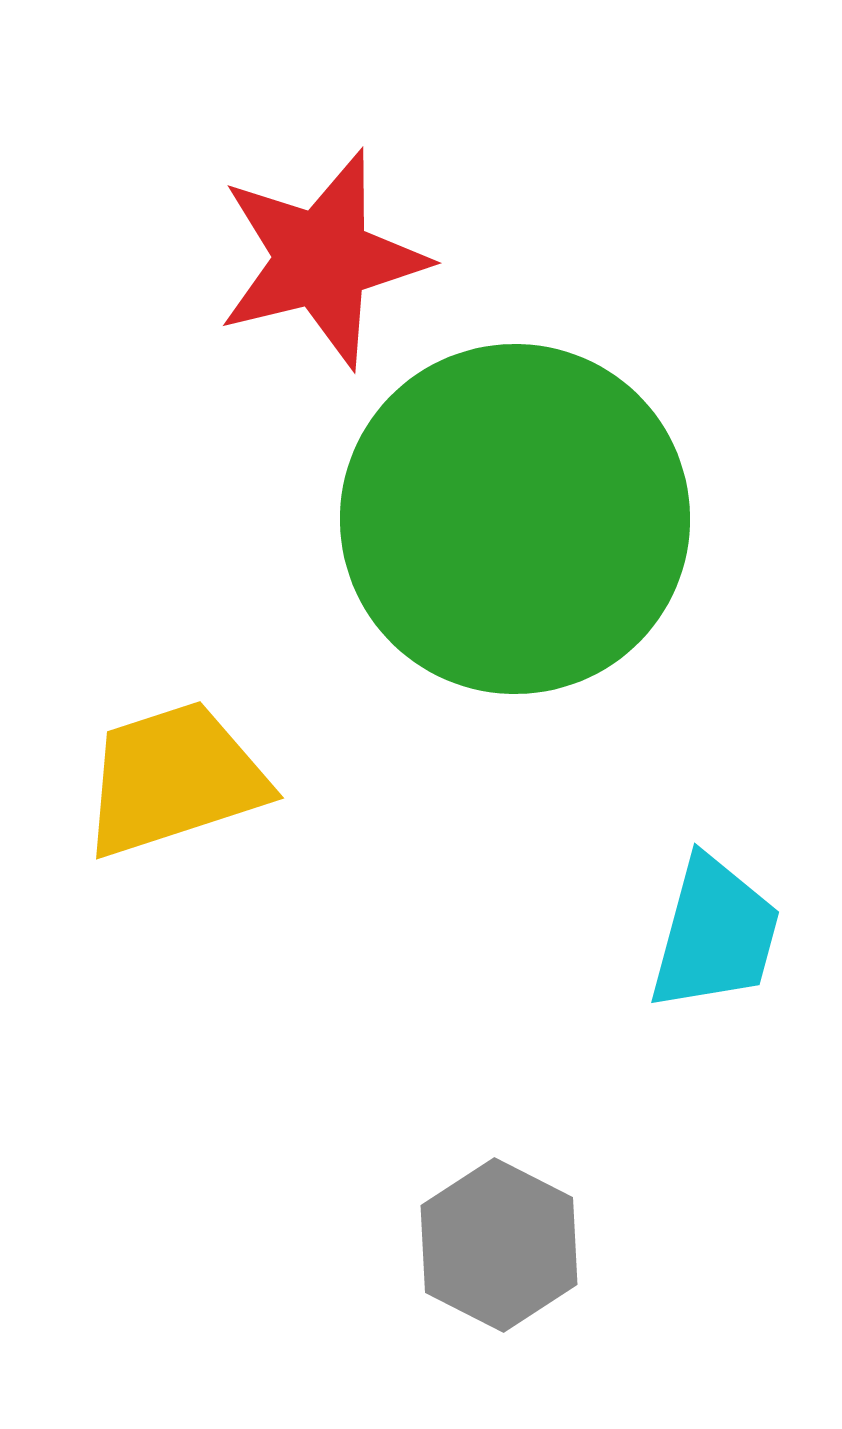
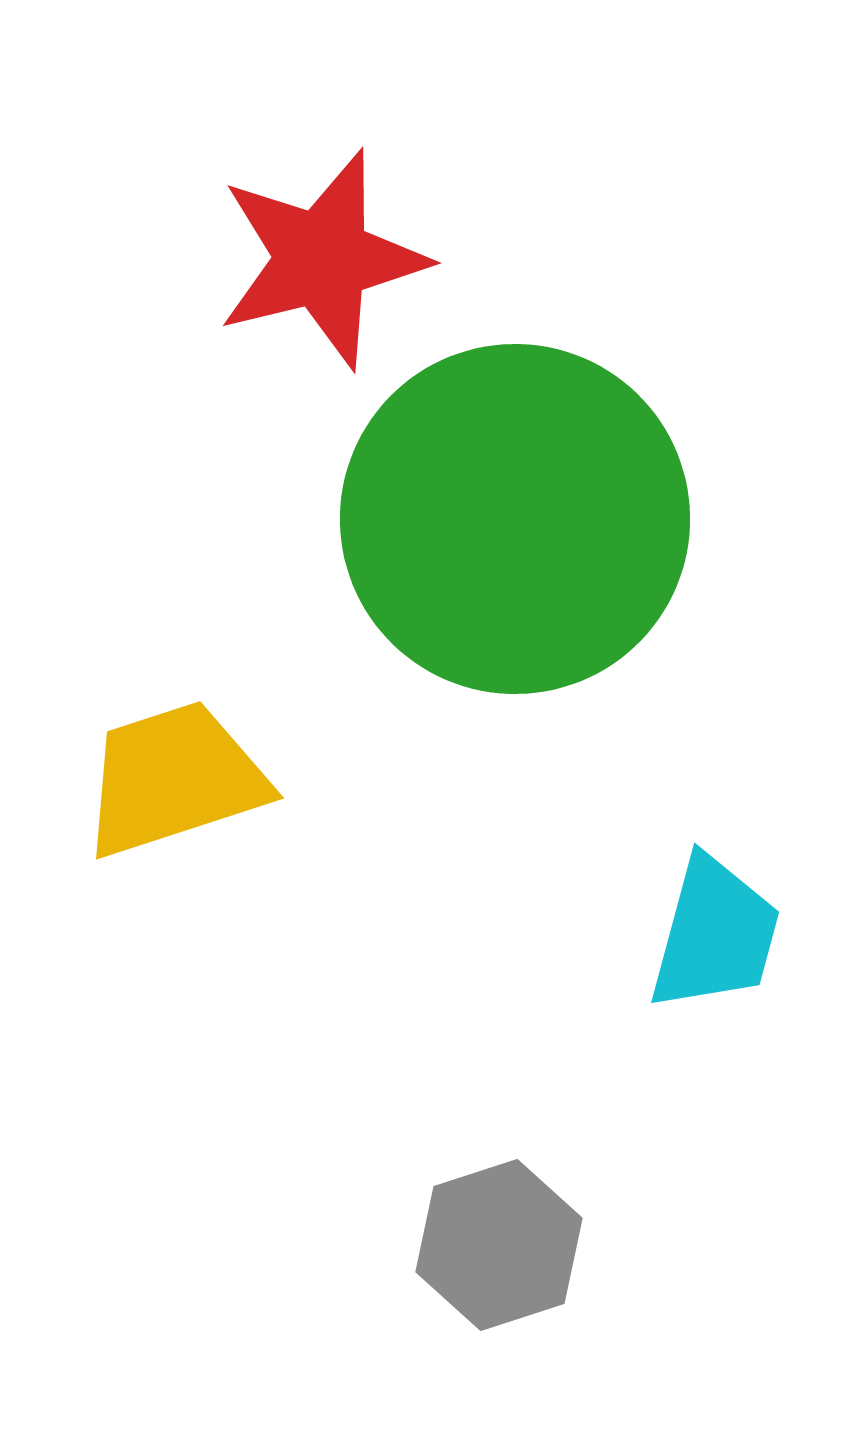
gray hexagon: rotated 15 degrees clockwise
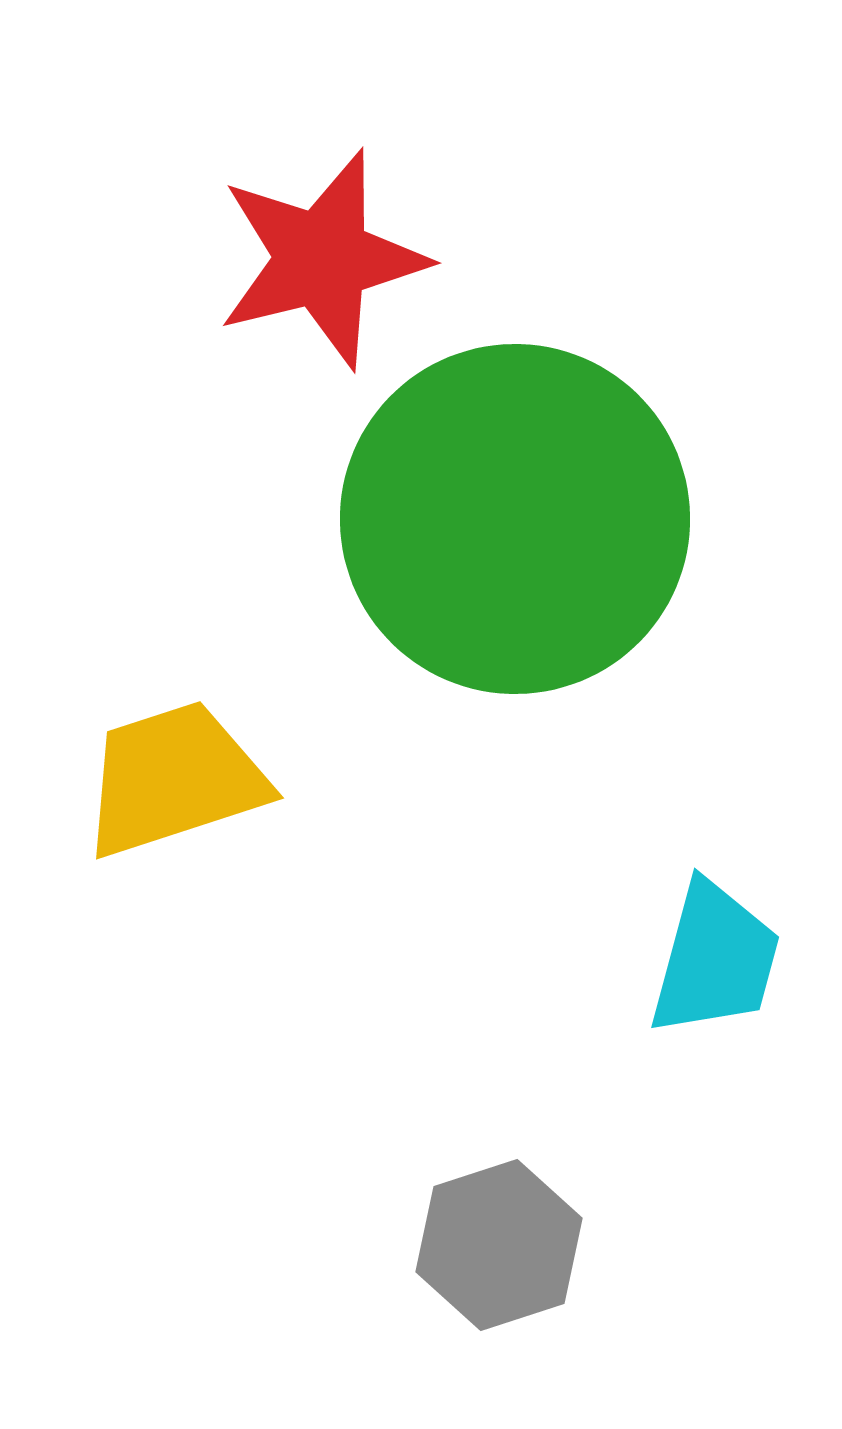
cyan trapezoid: moved 25 px down
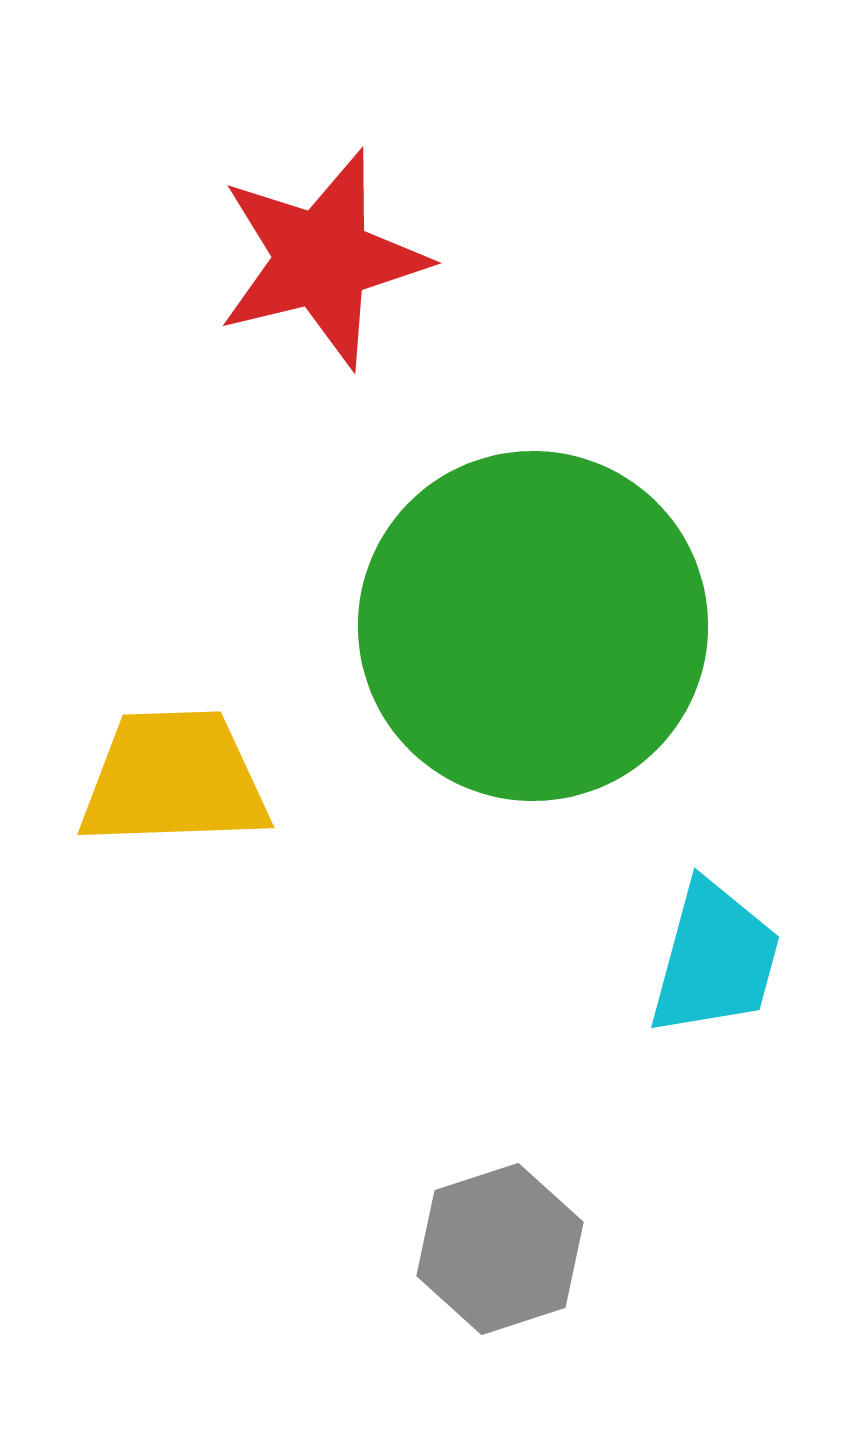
green circle: moved 18 px right, 107 px down
yellow trapezoid: rotated 16 degrees clockwise
gray hexagon: moved 1 px right, 4 px down
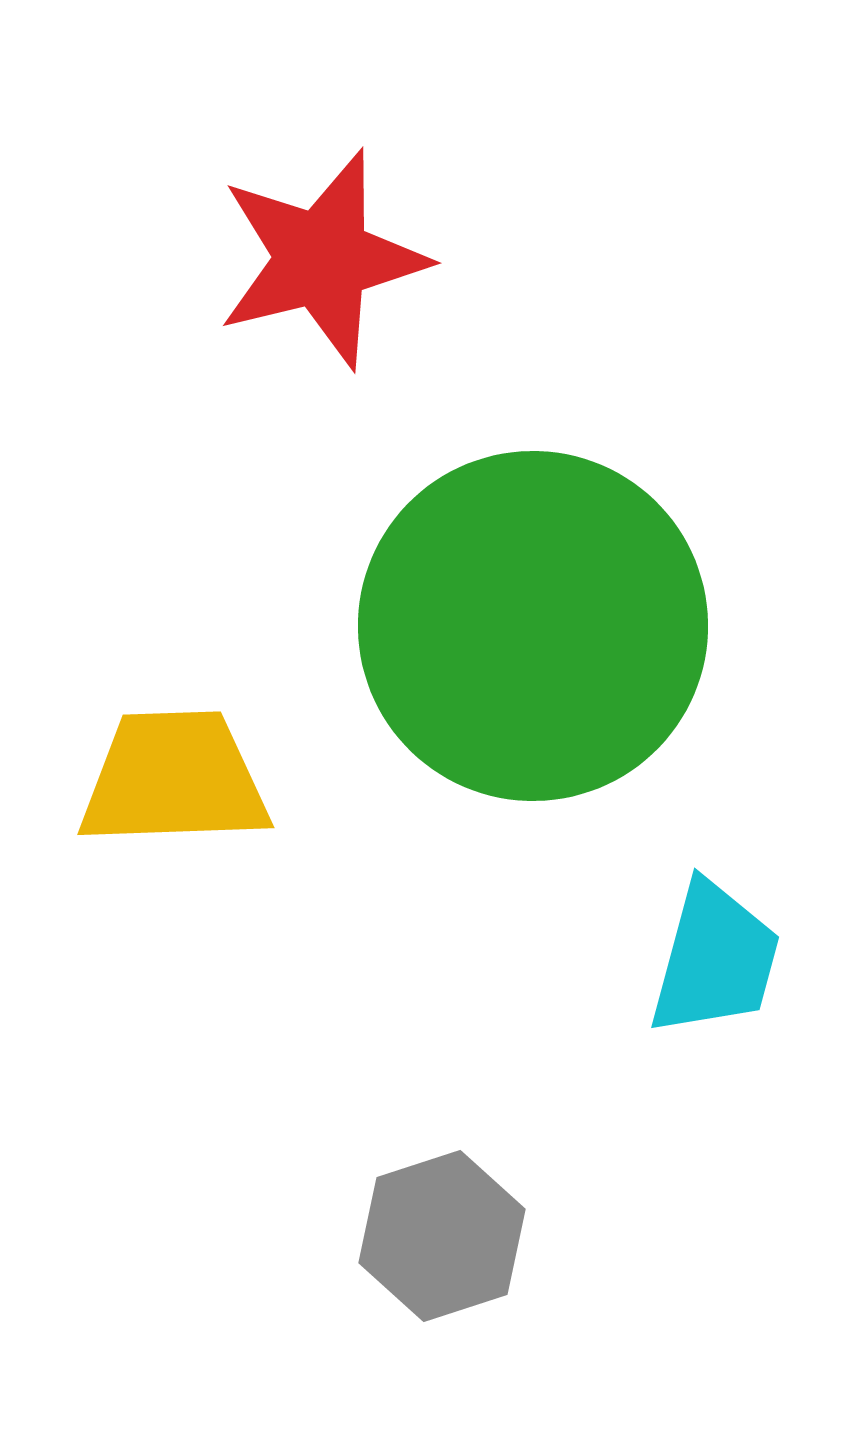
gray hexagon: moved 58 px left, 13 px up
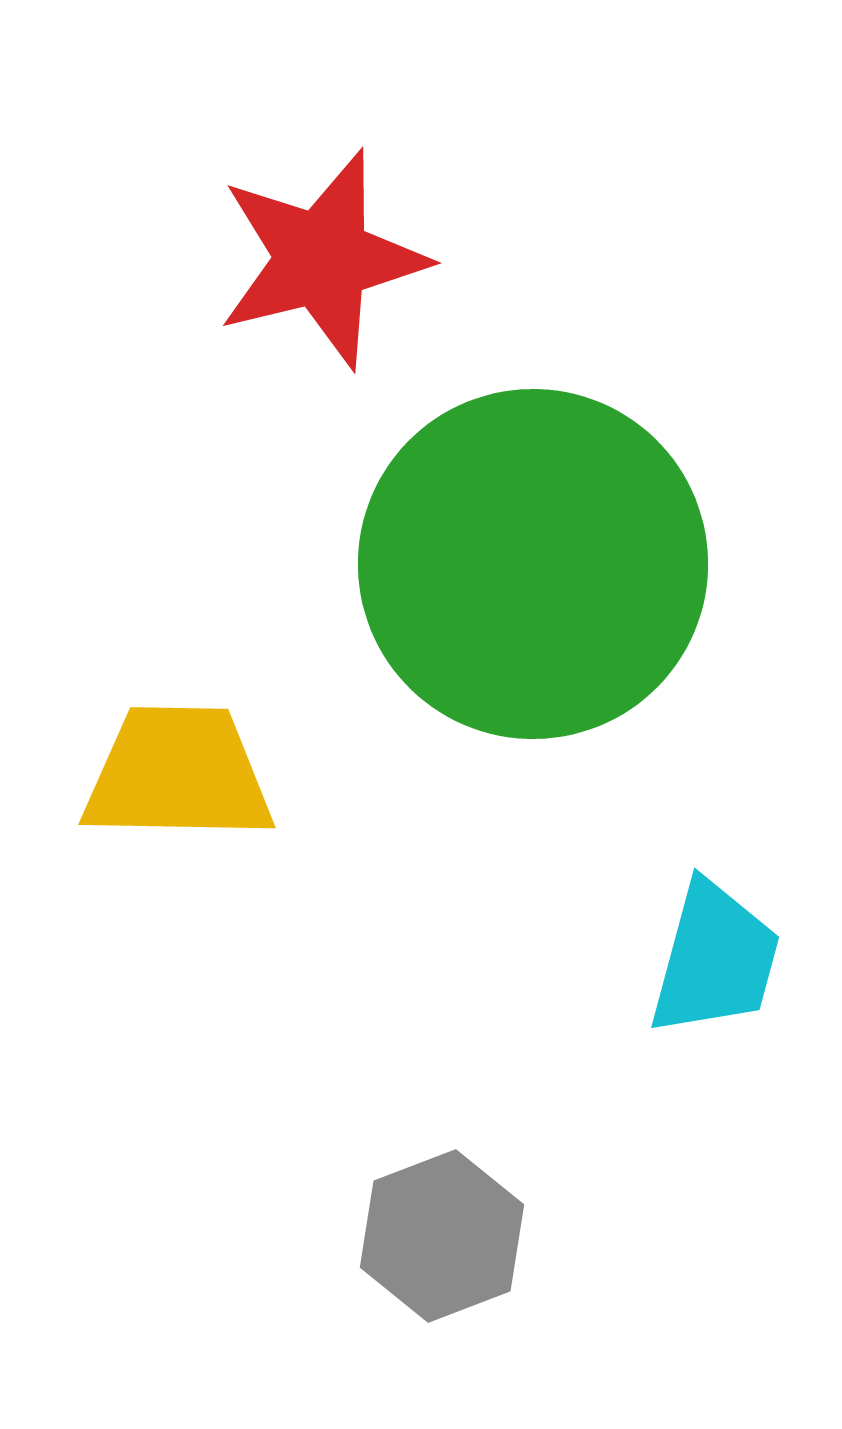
green circle: moved 62 px up
yellow trapezoid: moved 4 px right, 5 px up; rotated 3 degrees clockwise
gray hexagon: rotated 3 degrees counterclockwise
